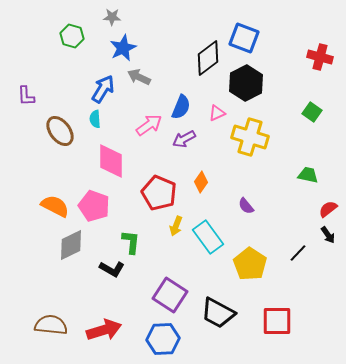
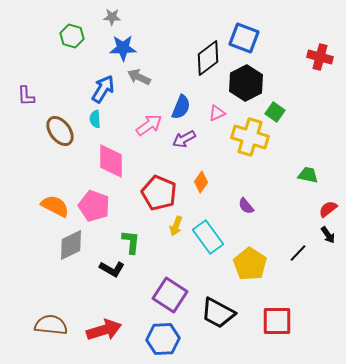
blue star: rotated 24 degrees clockwise
green square: moved 37 px left
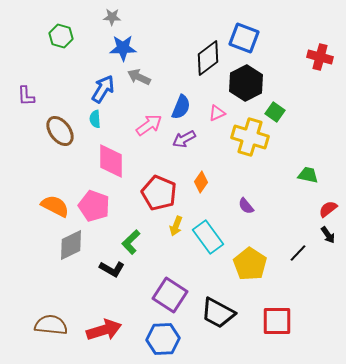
green hexagon: moved 11 px left
green L-shape: rotated 140 degrees counterclockwise
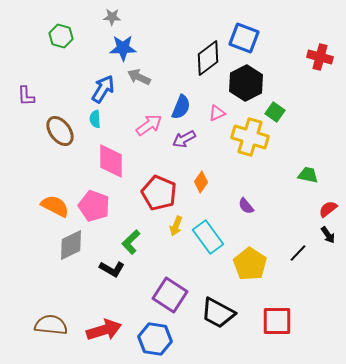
blue hexagon: moved 8 px left; rotated 12 degrees clockwise
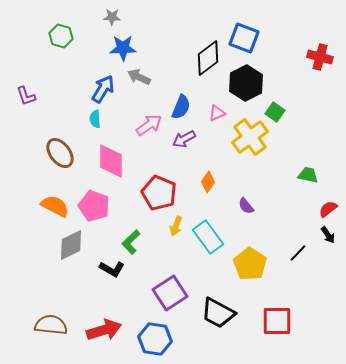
purple L-shape: rotated 15 degrees counterclockwise
brown ellipse: moved 22 px down
yellow cross: rotated 36 degrees clockwise
orange diamond: moved 7 px right
purple square: moved 2 px up; rotated 24 degrees clockwise
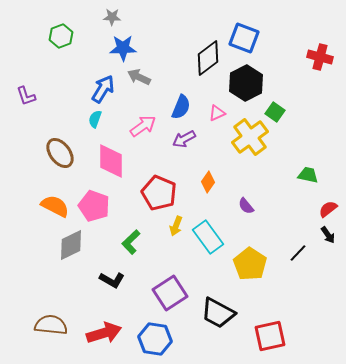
green hexagon: rotated 25 degrees clockwise
cyan semicircle: rotated 24 degrees clockwise
pink arrow: moved 6 px left, 1 px down
black L-shape: moved 11 px down
red square: moved 7 px left, 15 px down; rotated 12 degrees counterclockwise
red arrow: moved 3 px down
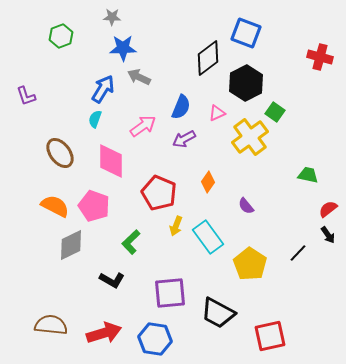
blue square: moved 2 px right, 5 px up
purple square: rotated 28 degrees clockwise
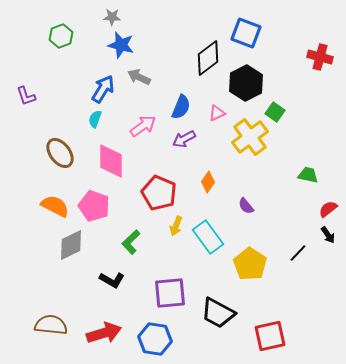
blue star: moved 2 px left, 3 px up; rotated 16 degrees clockwise
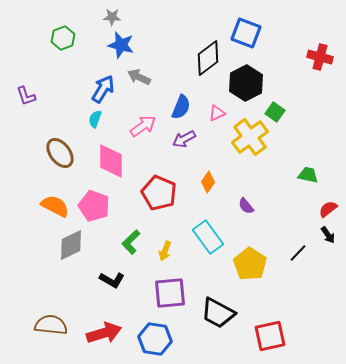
green hexagon: moved 2 px right, 2 px down
yellow arrow: moved 11 px left, 25 px down
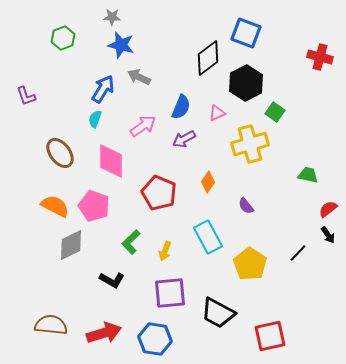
yellow cross: moved 7 px down; rotated 21 degrees clockwise
cyan rectangle: rotated 8 degrees clockwise
